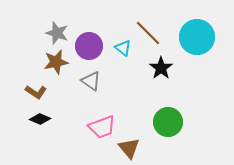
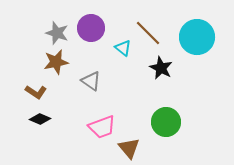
purple circle: moved 2 px right, 18 px up
black star: rotated 10 degrees counterclockwise
green circle: moved 2 px left
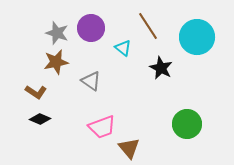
brown line: moved 7 px up; rotated 12 degrees clockwise
green circle: moved 21 px right, 2 px down
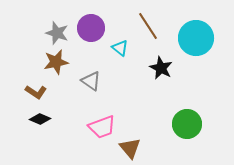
cyan circle: moved 1 px left, 1 px down
cyan triangle: moved 3 px left
brown triangle: moved 1 px right
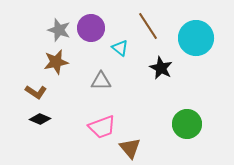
gray star: moved 2 px right, 3 px up
gray triangle: moved 10 px right; rotated 35 degrees counterclockwise
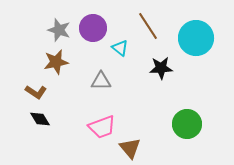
purple circle: moved 2 px right
black star: rotated 30 degrees counterclockwise
black diamond: rotated 35 degrees clockwise
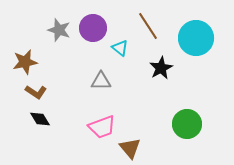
brown star: moved 31 px left
black star: rotated 25 degrees counterclockwise
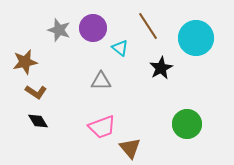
black diamond: moved 2 px left, 2 px down
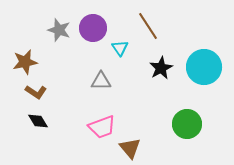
cyan circle: moved 8 px right, 29 px down
cyan triangle: rotated 18 degrees clockwise
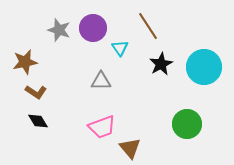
black star: moved 4 px up
